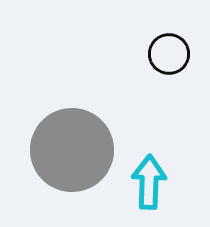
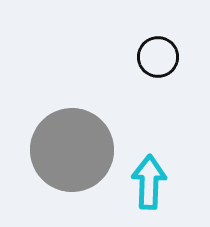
black circle: moved 11 px left, 3 px down
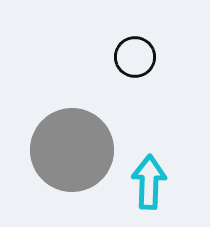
black circle: moved 23 px left
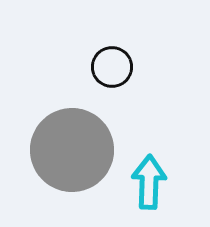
black circle: moved 23 px left, 10 px down
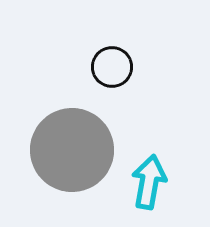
cyan arrow: rotated 8 degrees clockwise
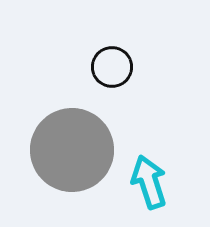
cyan arrow: rotated 28 degrees counterclockwise
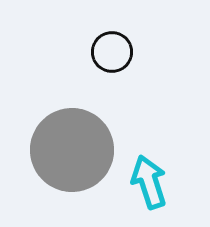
black circle: moved 15 px up
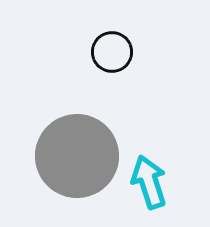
gray circle: moved 5 px right, 6 px down
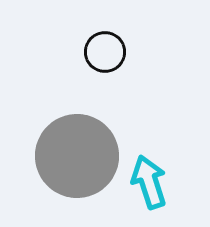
black circle: moved 7 px left
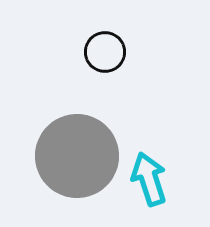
cyan arrow: moved 3 px up
